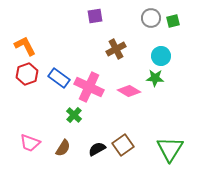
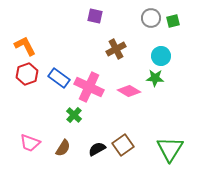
purple square: rotated 21 degrees clockwise
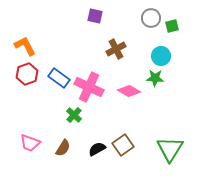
green square: moved 1 px left, 5 px down
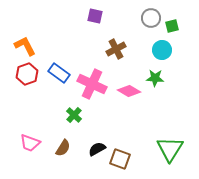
cyan circle: moved 1 px right, 6 px up
blue rectangle: moved 5 px up
pink cross: moved 3 px right, 3 px up
brown square: moved 3 px left, 14 px down; rotated 35 degrees counterclockwise
